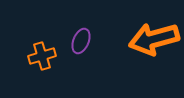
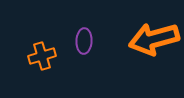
purple ellipse: moved 3 px right; rotated 20 degrees counterclockwise
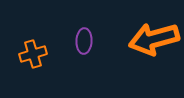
orange cross: moved 9 px left, 2 px up
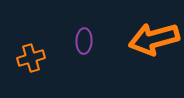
orange cross: moved 2 px left, 4 px down
